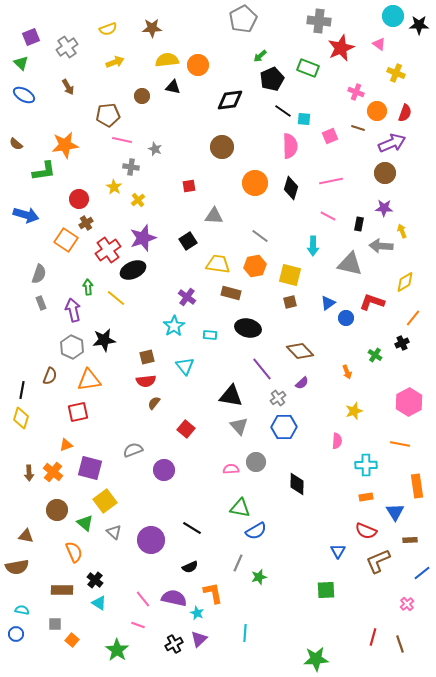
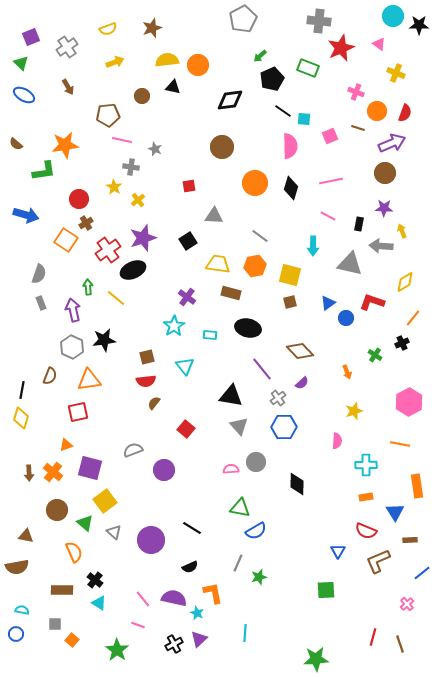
brown star at (152, 28): rotated 18 degrees counterclockwise
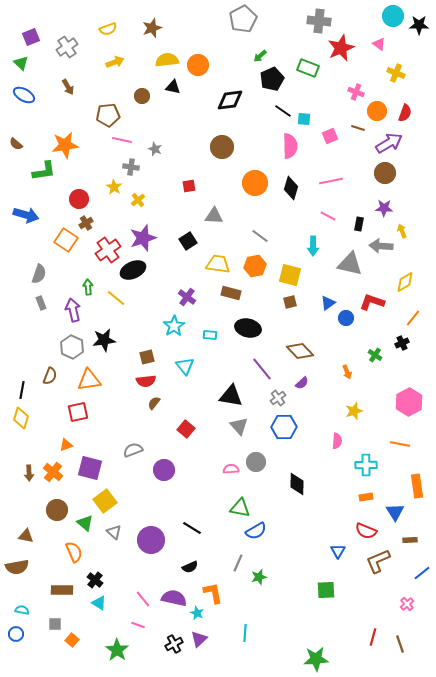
purple arrow at (392, 143): moved 3 px left; rotated 8 degrees counterclockwise
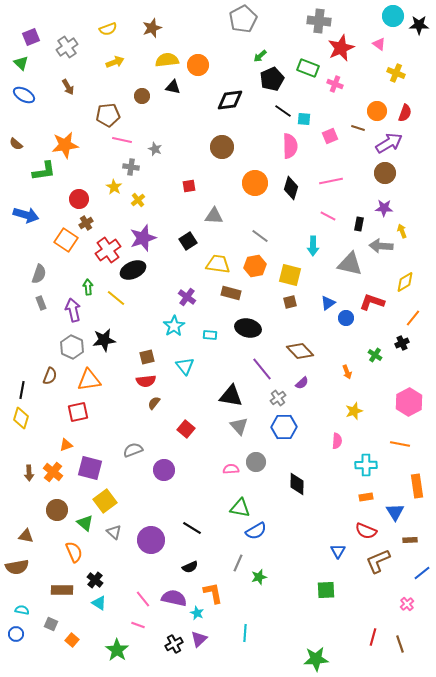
pink cross at (356, 92): moved 21 px left, 8 px up
gray square at (55, 624): moved 4 px left; rotated 24 degrees clockwise
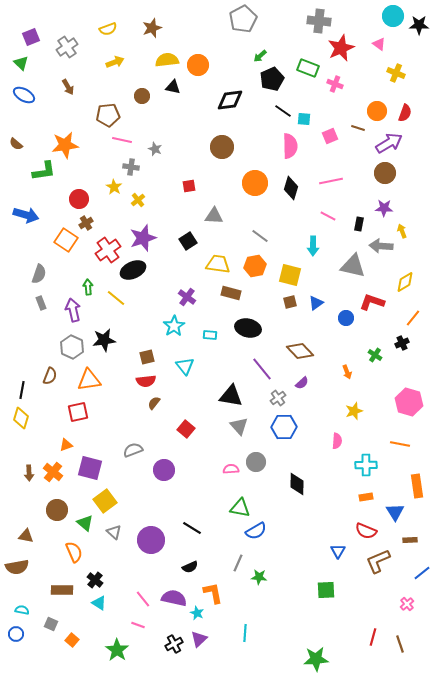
gray triangle at (350, 264): moved 3 px right, 2 px down
blue triangle at (328, 303): moved 12 px left
pink hexagon at (409, 402): rotated 16 degrees counterclockwise
green star at (259, 577): rotated 21 degrees clockwise
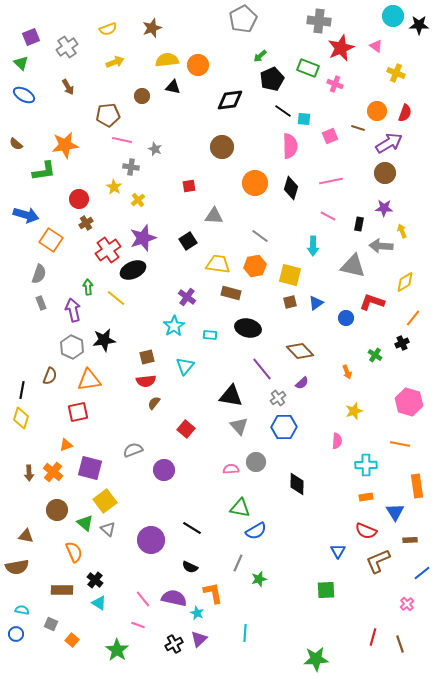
pink triangle at (379, 44): moved 3 px left, 2 px down
orange square at (66, 240): moved 15 px left
cyan triangle at (185, 366): rotated 18 degrees clockwise
gray triangle at (114, 532): moved 6 px left, 3 px up
black semicircle at (190, 567): rotated 49 degrees clockwise
green star at (259, 577): moved 2 px down; rotated 21 degrees counterclockwise
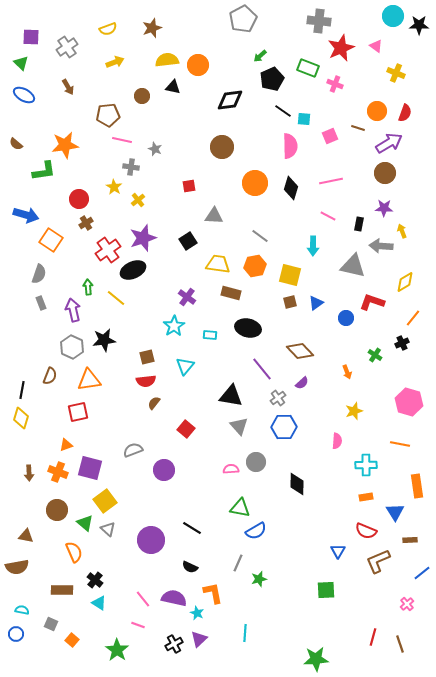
purple square at (31, 37): rotated 24 degrees clockwise
orange cross at (53, 472): moved 5 px right; rotated 18 degrees counterclockwise
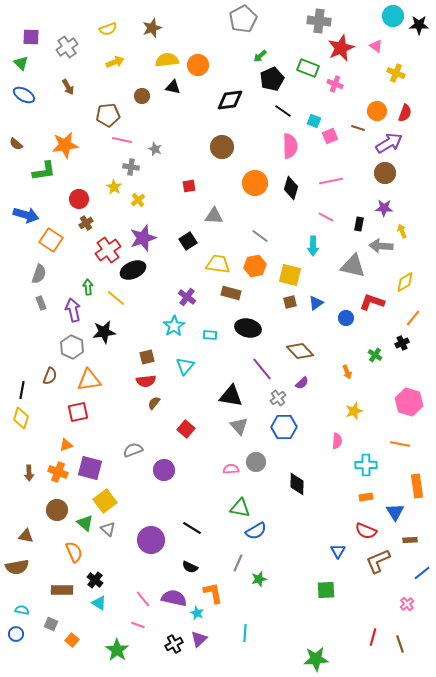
cyan square at (304, 119): moved 10 px right, 2 px down; rotated 16 degrees clockwise
pink line at (328, 216): moved 2 px left, 1 px down
black star at (104, 340): moved 8 px up
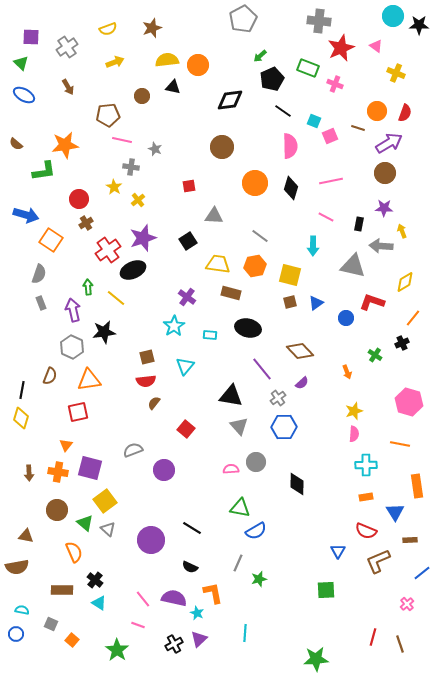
pink semicircle at (337, 441): moved 17 px right, 7 px up
orange triangle at (66, 445): rotated 32 degrees counterclockwise
orange cross at (58, 472): rotated 12 degrees counterclockwise
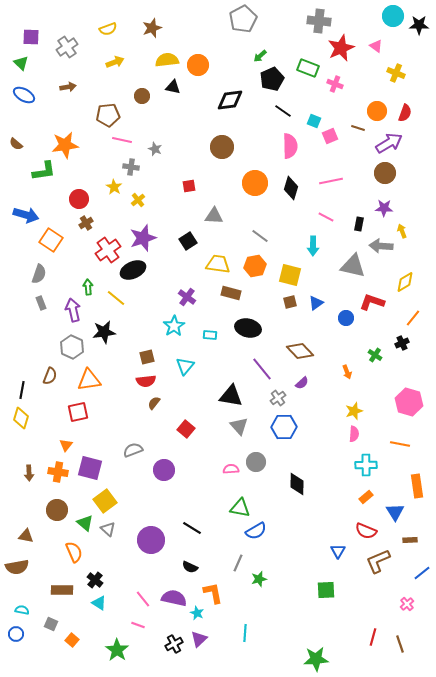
brown arrow at (68, 87): rotated 70 degrees counterclockwise
orange rectangle at (366, 497): rotated 32 degrees counterclockwise
